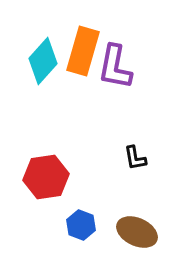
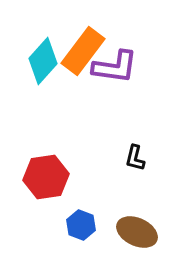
orange rectangle: rotated 21 degrees clockwise
purple L-shape: rotated 93 degrees counterclockwise
black L-shape: rotated 24 degrees clockwise
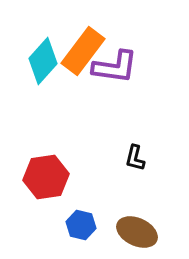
blue hexagon: rotated 8 degrees counterclockwise
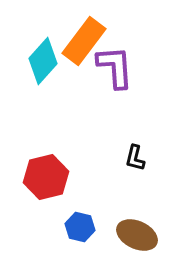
orange rectangle: moved 1 px right, 10 px up
purple L-shape: rotated 102 degrees counterclockwise
red hexagon: rotated 6 degrees counterclockwise
blue hexagon: moved 1 px left, 2 px down
brown ellipse: moved 3 px down
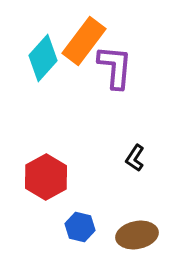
cyan diamond: moved 3 px up
purple L-shape: rotated 9 degrees clockwise
black L-shape: rotated 20 degrees clockwise
red hexagon: rotated 15 degrees counterclockwise
brown ellipse: rotated 36 degrees counterclockwise
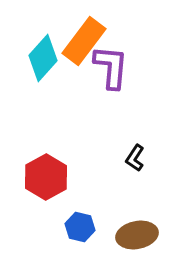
purple L-shape: moved 4 px left
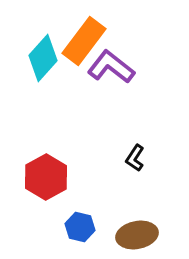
purple L-shape: rotated 57 degrees counterclockwise
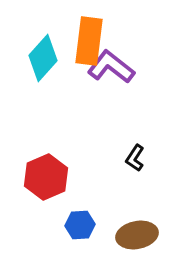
orange rectangle: moved 5 px right; rotated 30 degrees counterclockwise
red hexagon: rotated 6 degrees clockwise
blue hexagon: moved 2 px up; rotated 16 degrees counterclockwise
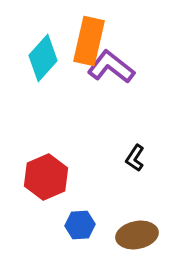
orange rectangle: rotated 6 degrees clockwise
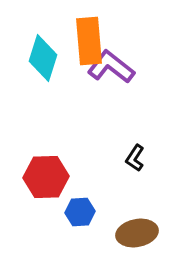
orange rectangle: rotated 18 degrees counterclockwise
cyan diamond: rotated 24 degrees counterclockwise
red hexagon: rotated 21 degrees clockwise
blue hexagon: moved 13 px up
brown ellipse: moved 2 px up
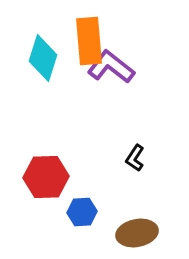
blue hexagon: moved 2 px right
